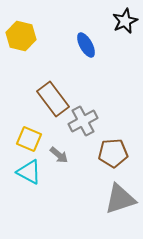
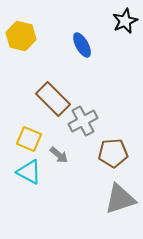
blue ellipse: moved 4 px left
brown rectangle: rotated 8 degrees counterclockwise
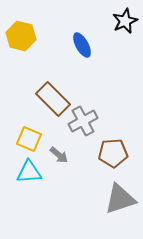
cyan triangle: rotated 32 degrees counterclockwise
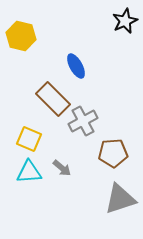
blue ellipse: moved 6 px left, 21 px down
gray arrow: moved 3 px right, 13 px down
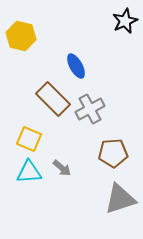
gray cross: moved 7 px right, 12 px up
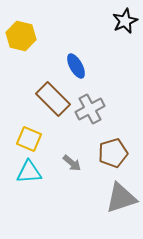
brown pentagon: rotated 12 degrees counterclockwise
gray arrow: moved 10 px right, 5 px up
gray triangle: moved 1 px right, 1 px up
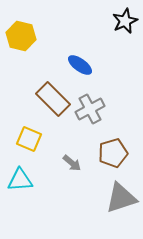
blue ellipse: moved 4 px right, 1 px up; rotated 25 degrees counterclockwise
cyan triangle: moved 9 px left, 8 px down
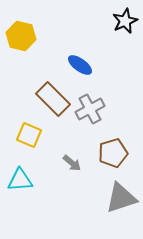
yellow square: moved 4 px up
